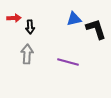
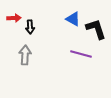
blue triangle: moved 1 px left; rotated 42 degrees clockwise
gray arrow: moved 2 px left, 1 px down
purple line: moved 13 px right, 8 px up
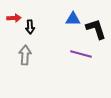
blue triangle: rotated 28 degrees counterclockwise
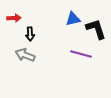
blue triangle: rotated 14 degrees counterclockwise
black arrow: moved 7 px down
gray arrow: rotated 72 degrees counterclockwise
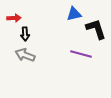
blue triangle: moved 1 px right, 5 px up
black arrow: moved 5 px left
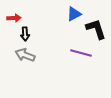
blue triangle: rotated 14 degrees counterclockwise
purple line: moved 1 px up
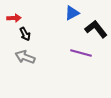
blue triangle: moved 2 px left, 1 px up
black L-shape: rotated 20 degrees counterclockwise
black arrow: rotated 24 degrees counterclockwise
gray arrow: moved 2 px down
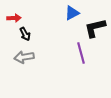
black L-shape: moved 1 px left, 1 px up; rotated 65 degrees counterclockwise
purple line: rotated 60 degrees clockwise
gray arrow: moved 1 px left; rotated 30 degrees counterclockwise
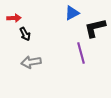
gray arrow: moved 7 px right, 5 px down
